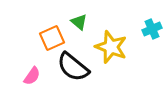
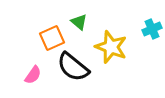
pink semicircle: moved 1 px right, 1 px up
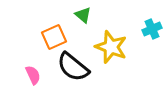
green triangle: moved 4 px right, 7 px up
orange square: moved 2 px right, 1 px up
pink semicircle: rotated 60 degrees counterclockwise
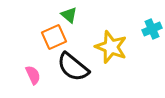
green triangle: moved 14 px left
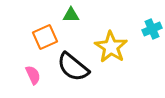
green triangle: moved 2 px right; rotated 42 degrees counterclockwise
orange square: moved 9 px left
yellow star: rotated 12 degrees clockwise
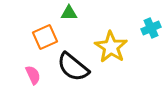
green triangle: moved 2 px left, 2 px up
cyan cross: moved 1 px left, 1 px up
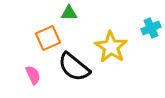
orange square: moved 3 px right, 1 px down
black semicircle: moved 1 px right
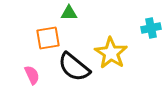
cyan cross: rotated 12 degrees clockwise
orange square: rotated 15 degrees clockwise
yellow star: moved 6 px down
pink semicircle: moved 1 px left
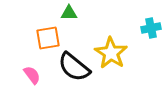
pink semicircle: rotated 12 degrees counterclockwise
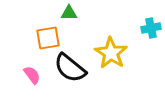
black semicircle: moved 4 px left, 1 px down
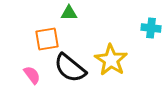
cyan cross: rotated 18 degrees clockwise
orange square: moved 1 px left, 1 px down
yellow star: moved 7 px down
